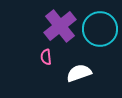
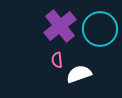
pink semicircle: moved 11 px right, 3 px down
white semicircle: moved 1 px down
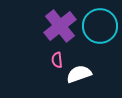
cyan circle: moved 3 px up
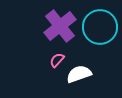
cyan circle: moved 1 px down
pink semicircle: rotated 49 degrees clockwise
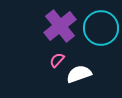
cyan circle: moved 1 px right, 1 px down
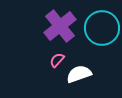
cyan circle: moved 1 px right
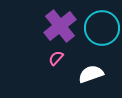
pink semicircle: moved 1 px left, 2 px up
white semicircle: moved 12 px right
